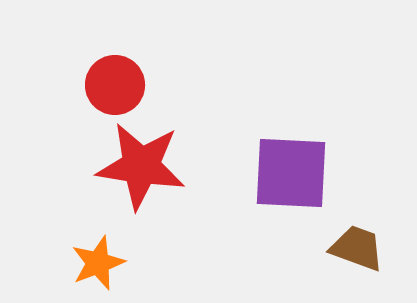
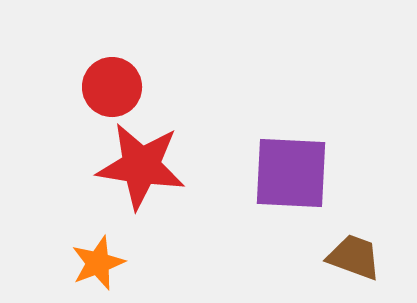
red circle: moved 3 px left, 2 px down
brown trapezoid: moved 3 px left, 9 px down
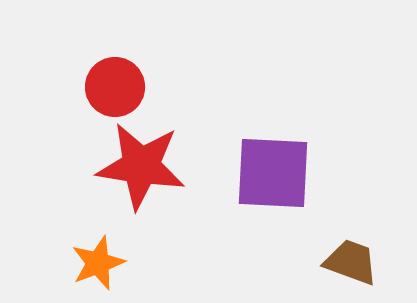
red circle: moved 3 px right
purple square: moved 18 px left
brown trapezoid: moved 3 px left, 5 px down
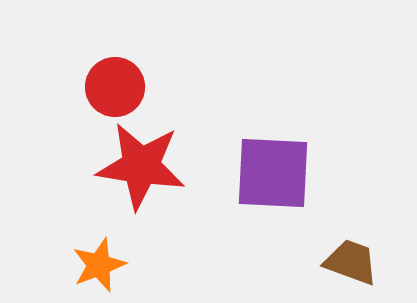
orange star: moved 1 px right, 2 px down
